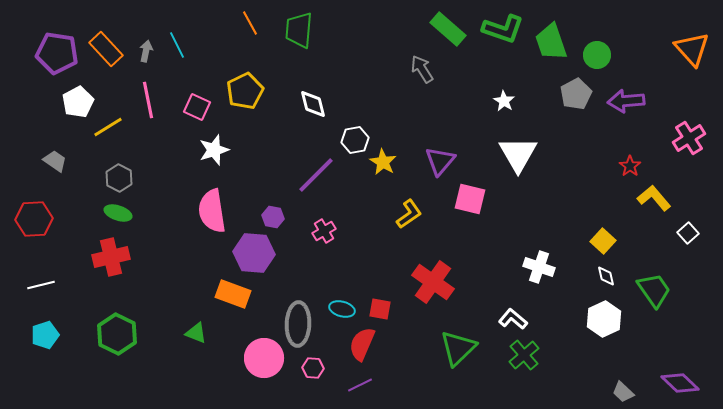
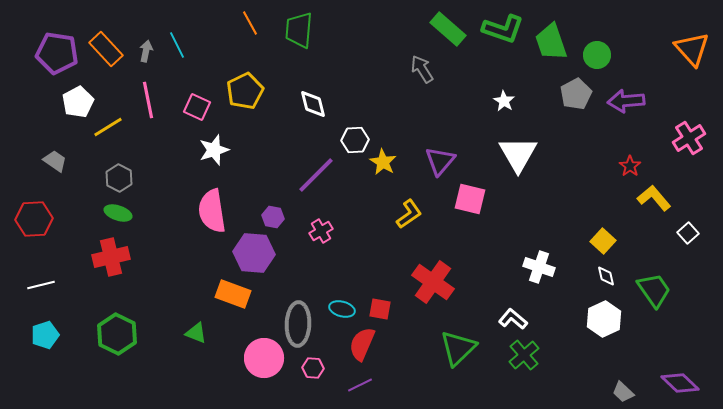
white hexagon at (355, 140): rotated 8 degrees clockwise
pink cross at (324, 231): moved 3 px left
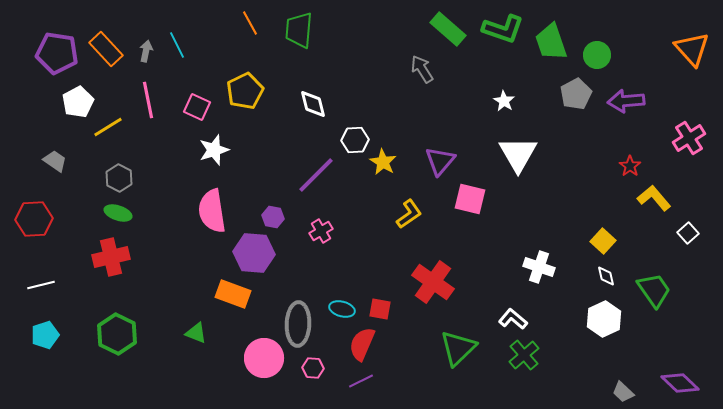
purple line at (360, 385): moved 1 px right, 4 px up
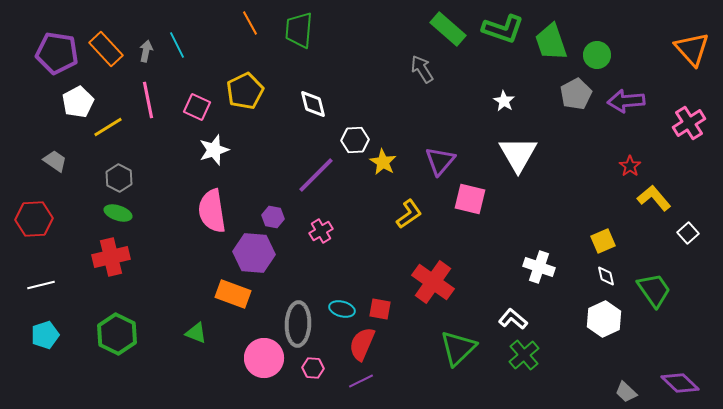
pink cross at (689, 138): moved 15 px up
yellow square at (603, 241): rotated 25 degrees clockwise
gray trapezoid at (623, 392): moved 3 px right
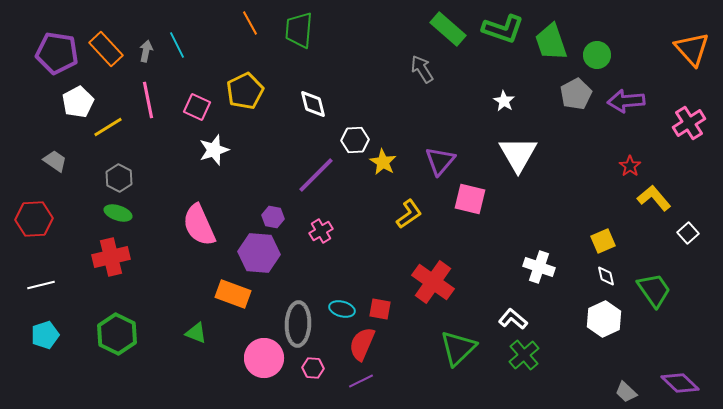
pink semicircle at (212, 211): moved 13 px left, 14 px down; rotated 15 degrees counterclockwise
purple hexagon at (254, 253): moved 5 px right
